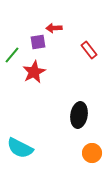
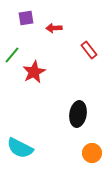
purple square: moved 12 px left, 24 px up
black ellipse: moved 1 px left, 1 px up
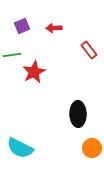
purple square: moved 4 px left, 8 px down; rotated 14 degrees counterclockwise
green line: rotated 42 degrees clockwise
black ellipse: rotated 10 degrees counterclockwise
orange circle: moved 5 px up
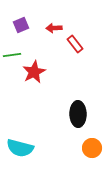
purple square: moved 1 px left, 1 px up
red rectangle: moved 14 px left, 6 px up
cyan semicircle: rotated 12 degrees counterclockwise
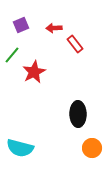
green line: rotated 42 degrees counterclockwise
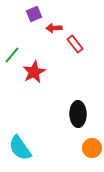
purple square: moved 13 px right, 11 px up
cyan semicircle: rotated 40 degrees clockwise
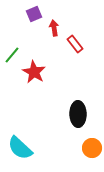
red arrow: rotated 84 degrees clockwise
red star: rotated 15 degrees counterclockwise
cyan semicircle: rotated 12 degrees counterclockwise
